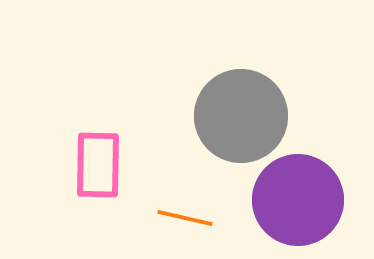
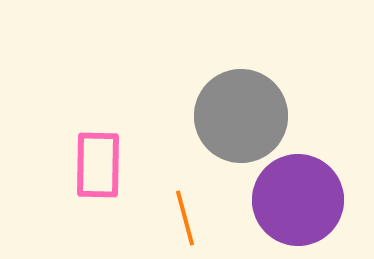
orange line: rotated 62 degrees clockwise
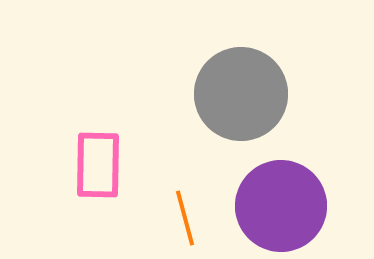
gray circle: moved 22 px up
purple circle: moved 17 px left, 6 px down
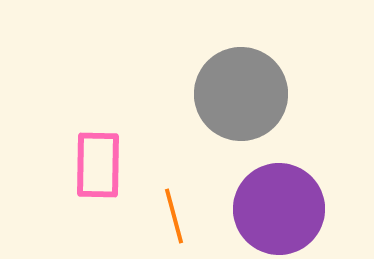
purple circle: moved 2 px left, 3 px down
orange line: moved 11 px left, 2 px up
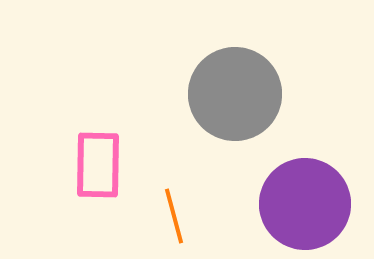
gray circle: moved 6 px left
purple circle: moved 26 px right, 5 px up
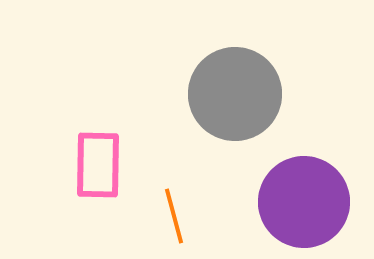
purple circle: moved 1 px left, 2 px up
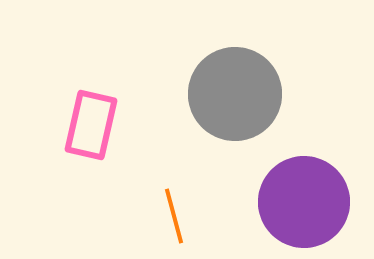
pink rectangle: moved 7 px left, 40 px up; rotated 12 degrees clockwise
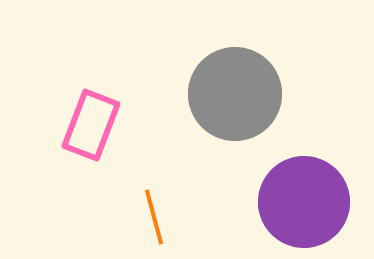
pink rectangle: rotated 8 degrees clockwise
orange line: moved 20 px left, 1 px down
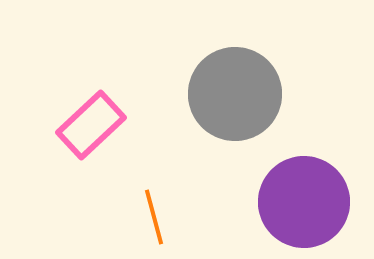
pink rectangle: rotated 26 degrees clockwise
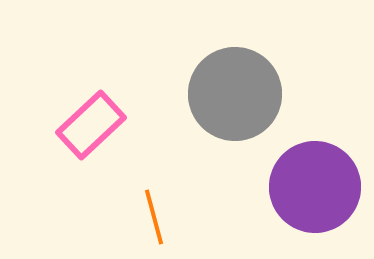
purple circle: moved 11 px right, 15 px up
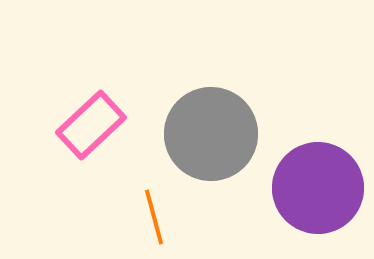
gray circle: moved 24 px left, 40 px down
purple circle: moved 3 px right, 1 px down
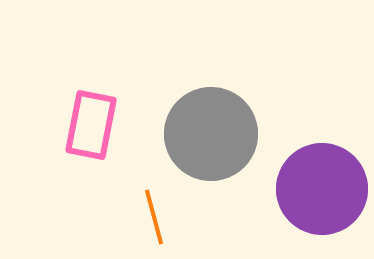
pink rectangle: rotated 36 degrees counterclockwise
purple circle: moved 4 px right, 1 px down
